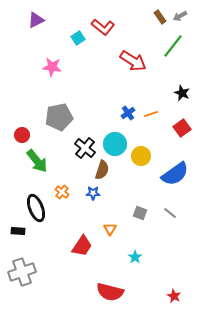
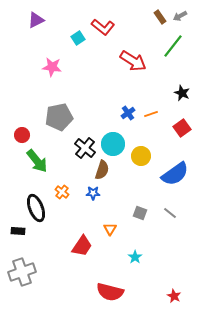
cyan circle: moved 2 px left
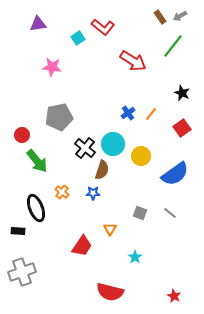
purple triangle: moved 2 px right, 4 px down; rotated 18 degrees clockwise
orange line: rotated 32 degrees counterclockwise
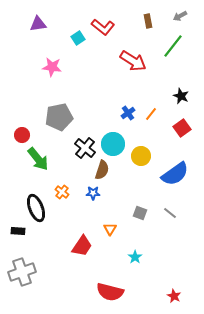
brown rectangle: moved 12 px left, 4 px down; rotated 24 degrees clockwise
black star: moved 1 px left, 3 px down
green arrow: moved 1 px right, 2 px up
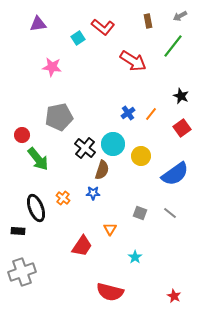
orange cross: moved 1 px right, 6 px down
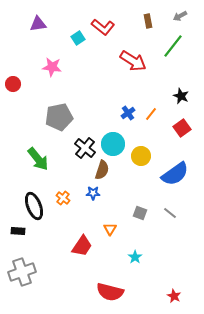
red circle: moved 9 px left, 51 px up
black ellipse: moved 2 px left, 2 px up
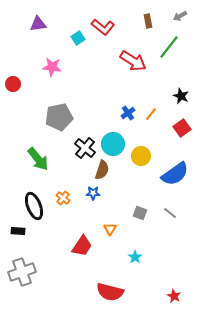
green line: moved 4 px left, 1 px down
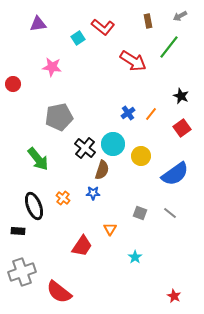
red semicircle: moved 51 px left; rotated 24 degrees clockwise
